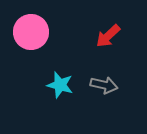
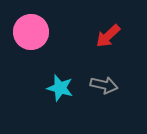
cyan star: moved 3 px down
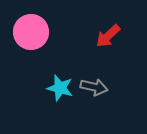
gray arrow: moved 10 px left, 2 px down
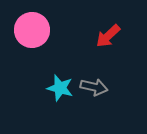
pink circle: moved 1 px right, 2 px up
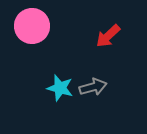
pink circle: moved 4 px up
gray arrow: moved 1 px left; rotated 28 degrees counterclockwise
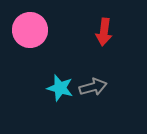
pink circle: moved 2 px left, 4 px down
red arrow: moved 4 px left, 4 px up; rotated 40 degrees counterclockwise
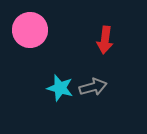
red arrow: moved 1 px right, 8 px down
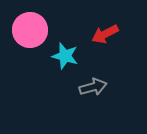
red arrow: moved 6 px up; rotated 56 degrees clockwise
cyan star: moved 5 px right, 32 px up
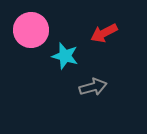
pink circle: moved 1 px right
red arrow: moved 1 px left, 1 px up
